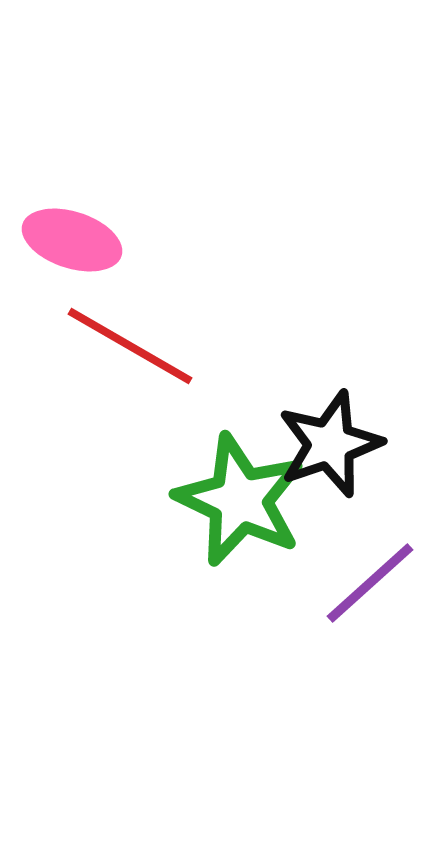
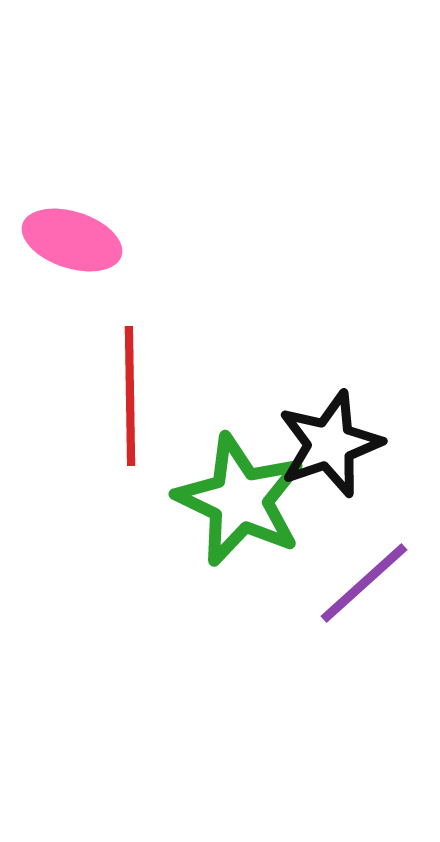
red line: moved 50 px down; rotated 59 degrees clockwise
purple line: moved 6 px left
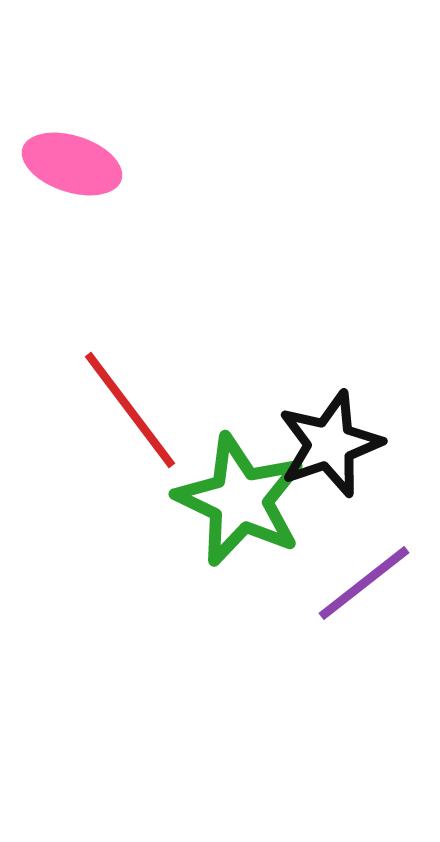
pink ellipse: moved 76 px up
red line: moved 14 px down; rotated 36 degrees counterclockwise
purple line: rotated 4 degrees clockwise
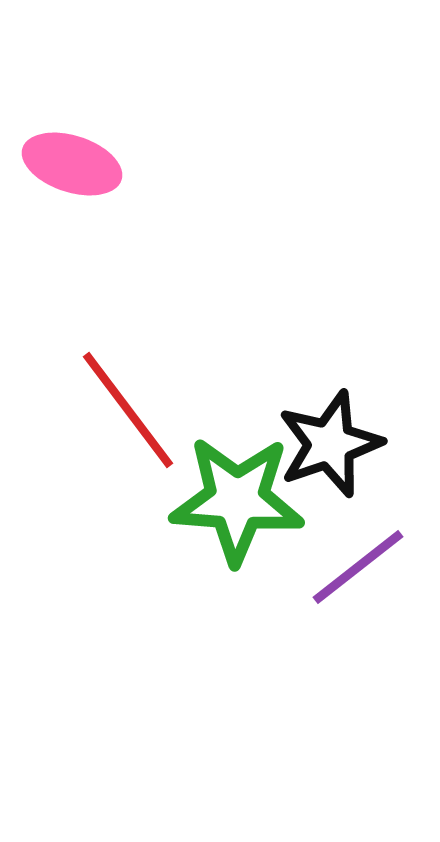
red line: moved 2 px left
green star: moved 3 px left; rotated 21 degrees counterclockwise
purple line: moved 6 px left, 16 px up
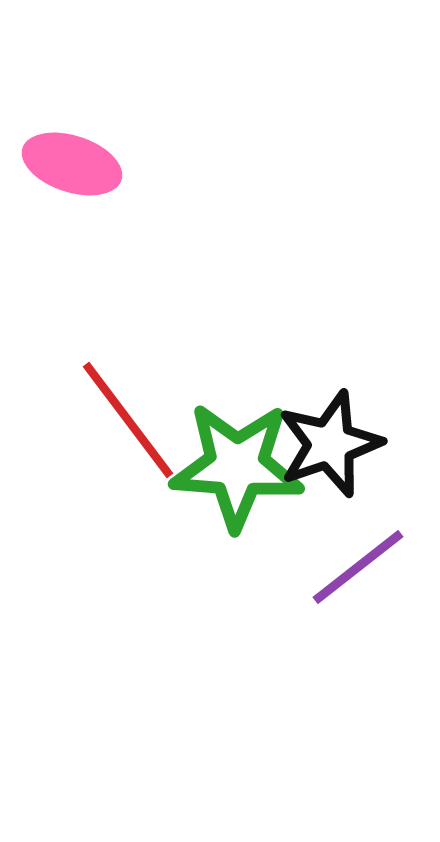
red line: moved 10 px down
green star: moved 34 px up
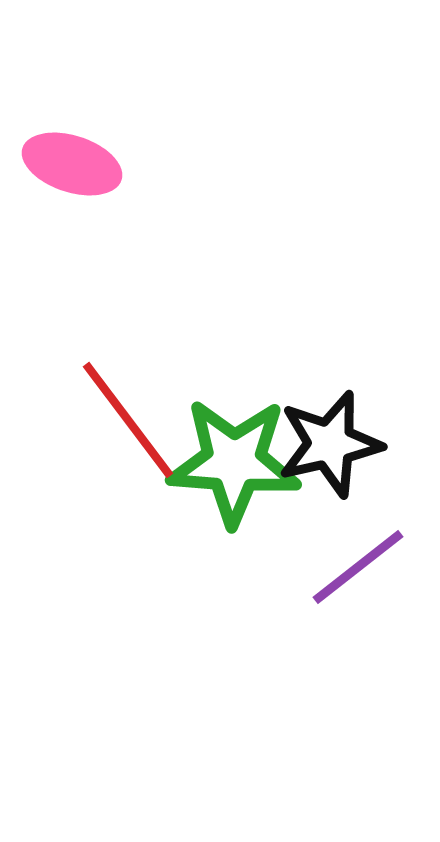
black star: rotated 6 degrees clockwise
green star: moved 3 px left, 4 px up
